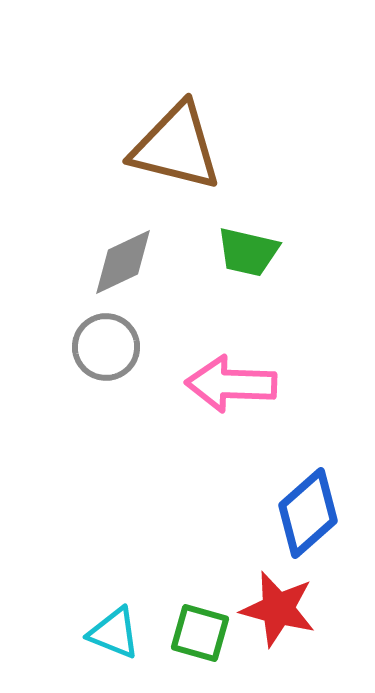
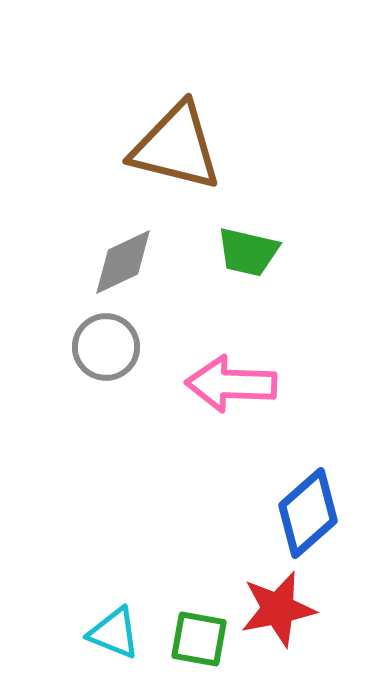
red star: rotated 26 degrees counterclockwise
green square: moved 1 px left, 6 px down; rotated 6 degrees counterclockwise
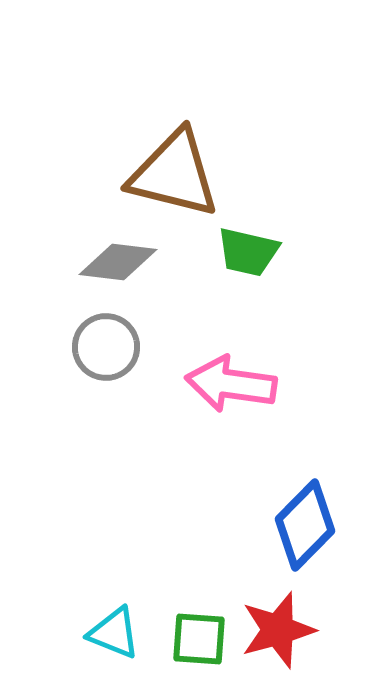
brown triangle: moved 2 px left, 27 px down
gray diamond: moved 5 px left; rotated 32 degrees clockwise
pink arrow: rotated 6 degrees clockwise
blue diamond: moved 3 px left, 12 px down; rotated 4 degrees counterclockwise
red star: moved 21 px down; rotated 4 degrees counterclockwise
green square: rotated 6 degrees counterclockwise
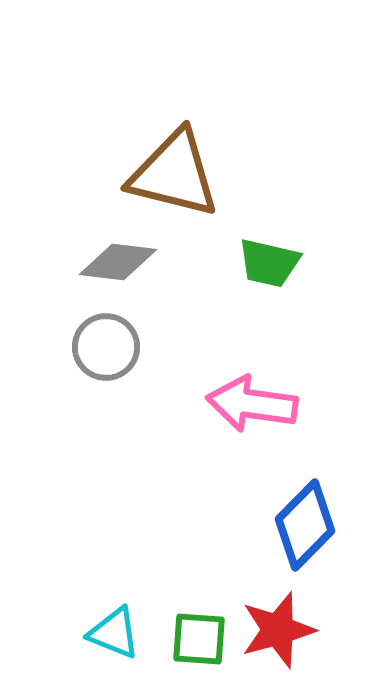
green trapezoid: moved 21 px right, 11 px down
pink arrow: moved 21 px right, 20 px down
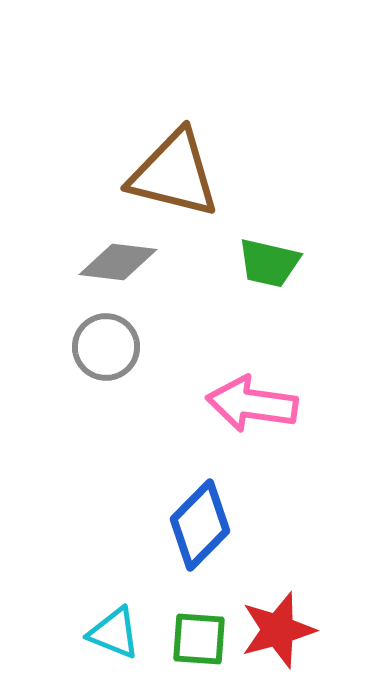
blue diamond: moved 105 px left
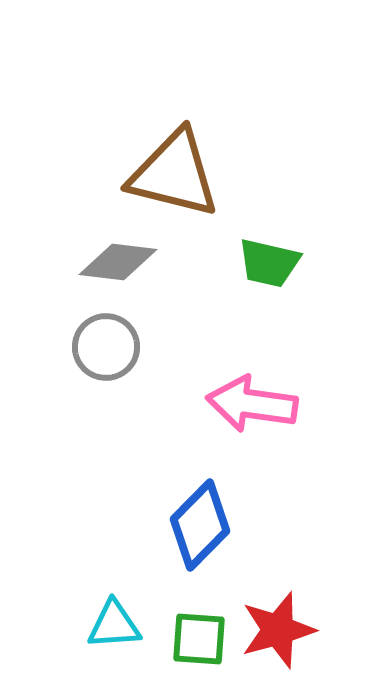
cyan triangle: moved 8 px up; rotated 26 degrees counterclockwise
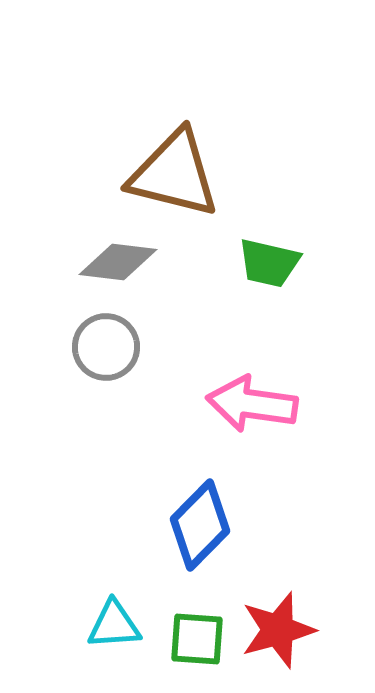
green square: moved 2 px left
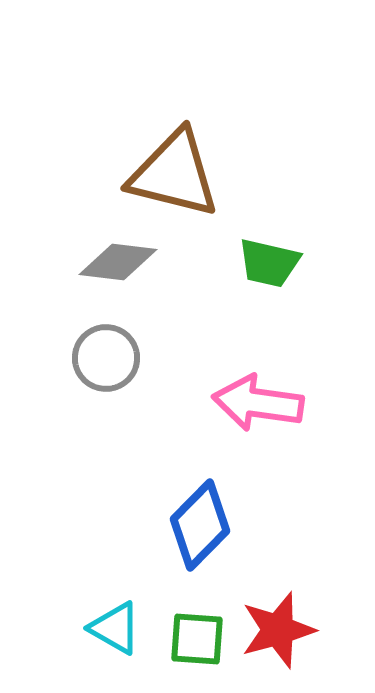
gray circle: moved 11 px down
pink arrow: moved 6 px right, 1 px up
cyan triangle: moved 1 px right, 3 px down; rotated 34 degrees clockwise
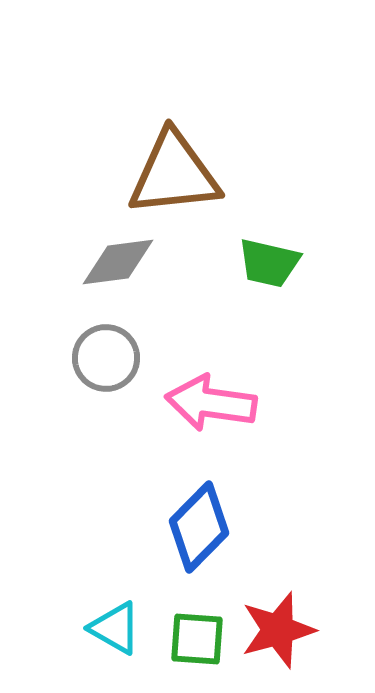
brown triangle: rotated 20 degrees counterclockwise
gray diamond: rotated 14 degrees counterclockwise
pink arrow: moved 47 px left
blue diamond: moved 1 px left, 2 px down
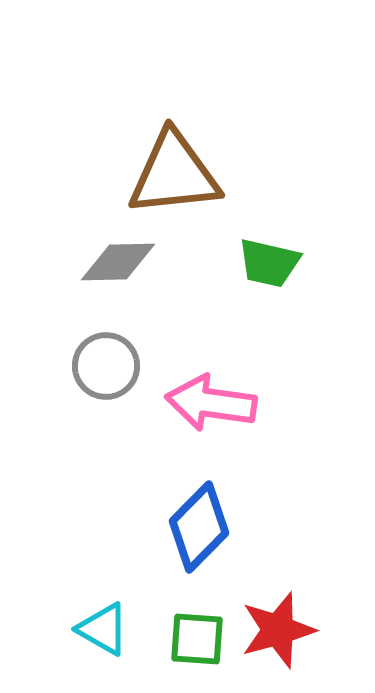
gray diamond: rotated 6 degrees clockwise
gray circle: moved 8 px down
cyan triangle: moved 12 px left, 1 px down
